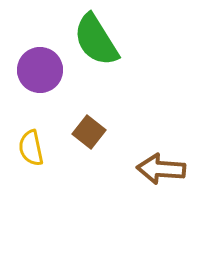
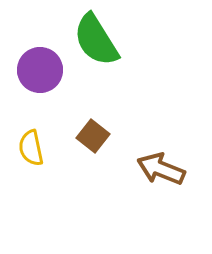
brown square: moved 4 px right, 4 px down
brown arrow: rotated 18 degrees clockwise
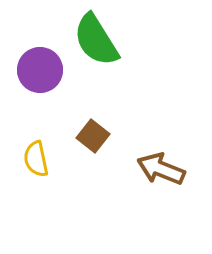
yellow semicircle: moved 5 px right, 11 px down
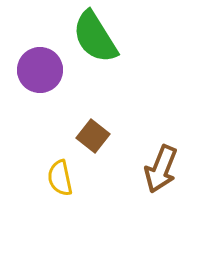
green semicircle: moved 1 px left, 3 px up
yellow semicircle: moved 24 px right, 19 px down
brown arrow: rotated 90 degrees counterclockwise
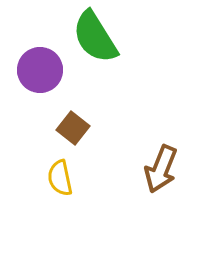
brown square: moved 20 px left, 8 px up
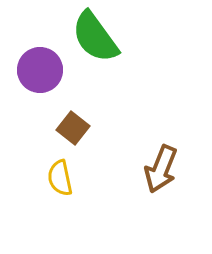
green semicircle: rotated 4 degrees counterclockwise
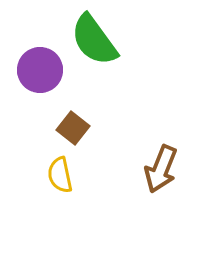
green semicircle: moved 1 px left, 3 px down
yellow semicircle: moved 3 px up
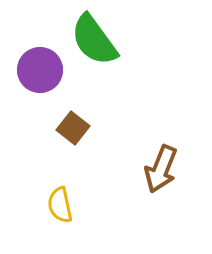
yellow semicircle: moved 30 px down
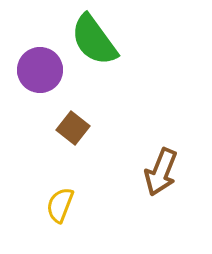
brown arrow: moved 3 px down
yellow semicircle: rotated 33 degrees clockwise
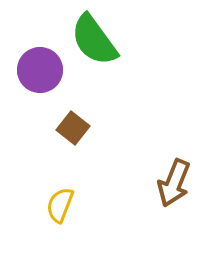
brown arrow: moved 13 px right, 11 px down
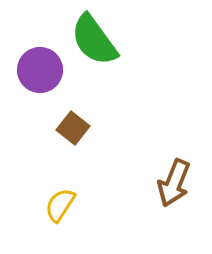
yellow semicircle: rotated 12 degrees clockwise
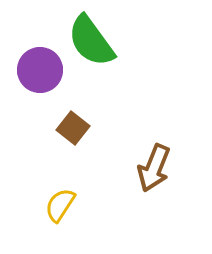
green semicircle: moved 3 px left, 1 px down
brown arrow: moved 20 px left, 15 px up
